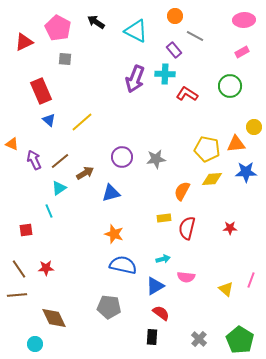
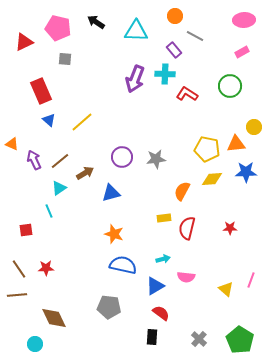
pink pentagon at (58, 28): rotated 15 degrees counterclockwise
cyan triangle at (136, 31): rotated 25 degrees counterclockwise
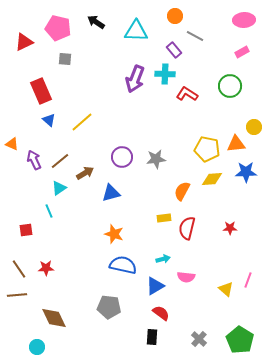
pink line at (251, 280): moved 3 px left
cyan circle at (35, 344): moved 2 px right, 3 px down
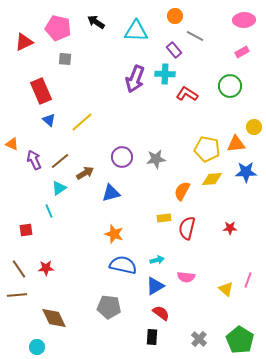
cyan arrow at (163, 259): moved 6 px left, 1 px down
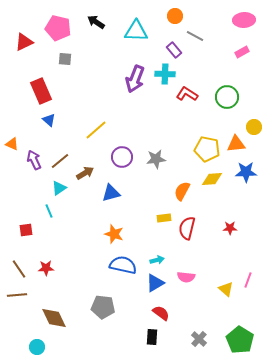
green circle at (230, 86): moved 3 px left, 11 px down
yellow line at (82, 122): moved 14 px right, 8 px down
blue triangle at (155, 286): moved 3 px up
gray pentagon at (109, 307): moved 6 px left
